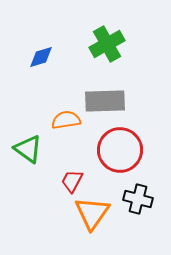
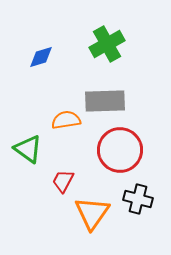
red trapezoid: moved 9 px left
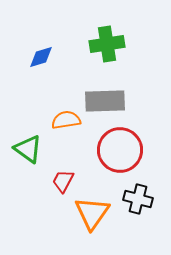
green cross: rotated 20 degrees clockwise
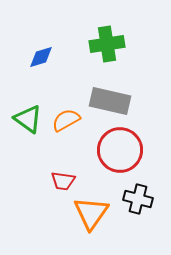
gray rectangle: moved 5 px right; rotated 15 degrees clockwise
orange semicircle: rotated 20 degrees counterclockwise
green triangle: moved 30 px up
red trapezoid: rotated 110 degrees counterclockwise
orange triangle: moved 1 px left
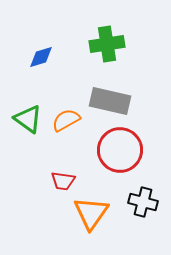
black cross: moved 5 px right, 3 px down
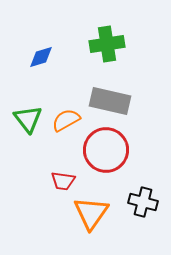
green triangle: rotated 16 degrees clockwise
red circle: moved 14 px left
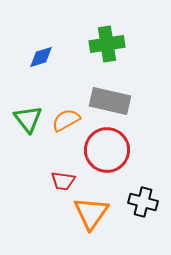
red circle: moved 1 px right
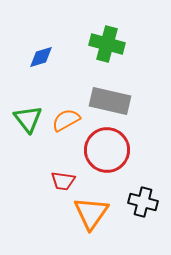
green cross: rotated 24 degrees clockwise
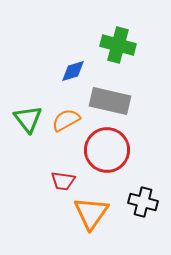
green cross: moved 11 px right, 1 px down
blue diamond: moved 32 px right, 14 px down
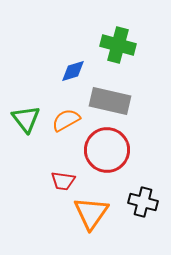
green triangle: moved 2 px left
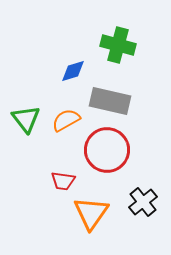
black cross: rotated 36 degrees clockwise
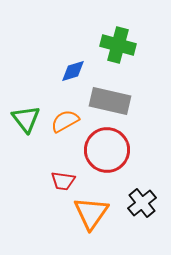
orange semicircle: moved 1 px left, 1 px down
black cross: moved 1 px left, 1 px down
